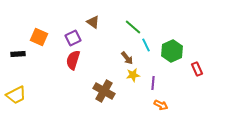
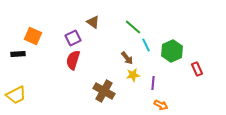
orange square: moved 6 px left, 1 px up
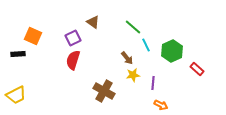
red rectangle: rotated 24 degrees counterclockwise
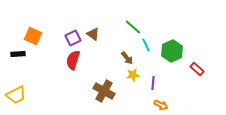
brown triangle: moved 12 px down
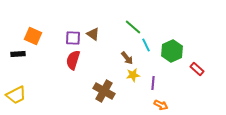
purple square: rotated 28 degrees clockwise
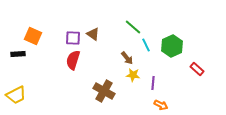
green hexagon: moved 5 px up
yellow star: rotated 16 degrees clockwise
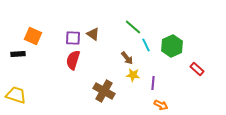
yellow trapezoid: rotated 135 degrees counterclockwise
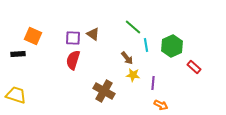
cyan line: rotated 16 degrees clockwise
red rectangle: moved 3 px left, 2 px up
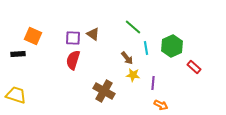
cyan line: moved 3 px down
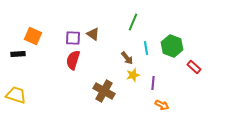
green line: moved 5 px up; rotated 72 degrees clockwise
green hexagon: rotated 15 degrees counterclockwise
yellow star: rotated 24 degrees counterclockwise
orange arrow: moved 1 px right
